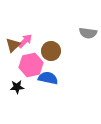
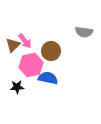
gray semicircle: moved 4 px left, 1 px up
pink arrow: rotated 98 degrees clockwise
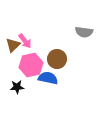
brown circle: moved 6 px right, 8 px down
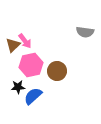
gray semicircle: moved 1 px right
brown circle: moved 12 px down
blue semicircle: moved 15 px left, 18 px down; rotated 54 degrees counterclockwise
black star: moved 1 px right
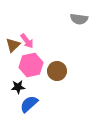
gray semicircle: moved 6 px left, 13 px up
pink arrow: moved 2 px right
blue semicircle: moved 4 px left, 8 px down
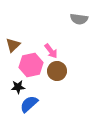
pink arrow: moved 24 px right, 10 px down
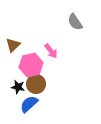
gray semicircle: moved 4 px left, 3 px down; rotated 48 degrees clockwise
brown circle: moved 21 px left, 13 px down
black star: rotated 16 degrees clockwise
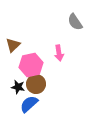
pink arrow: moved 8 px right, 2 px down; rotated 28 degrees clockwise
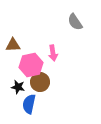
brown triangle: rotated 42 degrees clockwise
pink arrow: moved 6 px left
brown circle: moved 4 px right, 2 px up
blue semicircle: rotated 36 degrees counterclockwise
